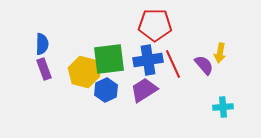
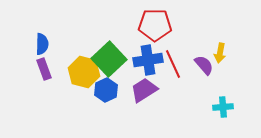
green square: rotated 36 degrees counterclockwise
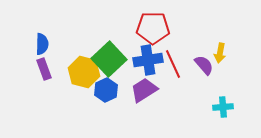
red pentagon: moved 2 px left, 3 px down
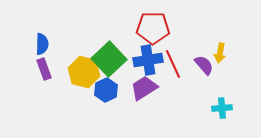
purple trapezoid: moved 2 px up
cyan cross: moved 1 px left, 1 px down
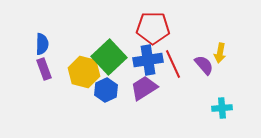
green square: moved 2 px up
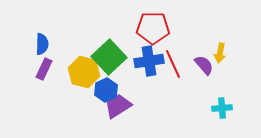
blue cross: moved 1 px right, 1 px down
purple rectangle: rotated 45 degrees clockwise
purple trapezoid: moved 26 px left, 18 px down
